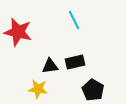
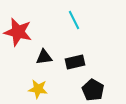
black triangle: moved 6 px left, 9 px up
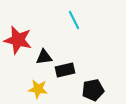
red star: moved 8 px down
black rectangle: moved 10 px left, 8 px down
black pentagon: rotated 30 degrees clockwise
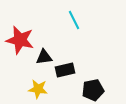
red star: moved 2 px right
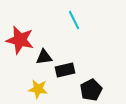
black pentagon: moved 2 px left; rotated 15 degrees counterclockwise
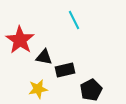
red star: rotated 20 degrees clockwise
black triangle: rotated 18 degrees clockwise
yellow star: rotated 18 degrees counterclockwise
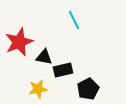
red star: moved 1 px left, 2 px down; rotated 16 degrees clockwise
black rectangle: moved 2 px left
black pentagon: moved 3 px left, 1 px up
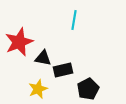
cyan line: rotated 36 degrees clockwise
black triangle: moved 1 px left, 1 px down
yellow star: rotated 12 degrees counterclockwise
